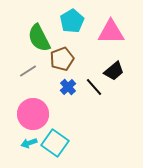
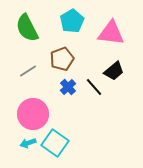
pink triangle: moved 1 px down; rotated 8 degrees clockwise
green semicircle: moved 12 px left, 10 px up
cyan arrow: moved 1 px left
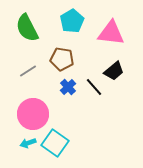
brown pentagon: rotated 30 degrees clockwise
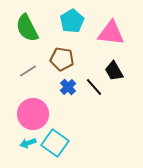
black trapezoid: rotated 100 degrees clockwise
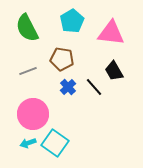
gray line: rotated 12 degrees clockwise
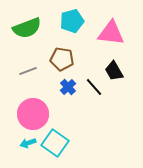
cyan pentagon: rotated 15 degrees clockwise
green semicircle: rotated 84 degrees counterclockwise
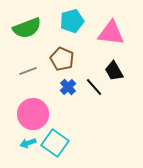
brown pentagon: rotated 15 degrees clockwise
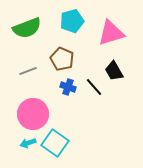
pink triangle: rotated 24 degrees counterclockwise
blue cross: rotated 28 degrees counterclockwise
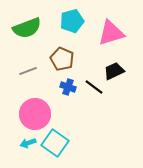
black trapezoid: rotated 95 degrees clockwise
black line: rotated 12 degrees counterclockwise
pink circle: moved 2 px right
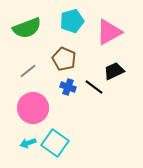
pink triangle: moved 2 px left, 1 px up; rotated 12 degrees counterclockwise
brown pentagon: moved 2 px right
gray line: rotated 18 degrees counterclockwise
pink circle: moved 2 px left, 6 px up
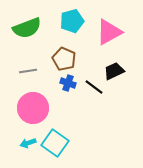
gray line: rotated 30 degrees clockwise
blue cross: moved 4 px up
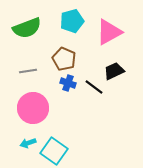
cyan square: moved 1 px left, 8 px down
